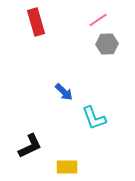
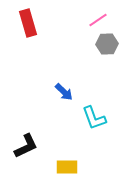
red rectangle: moved 8 px left, 1 px down
black L-shape: moved 4 px left
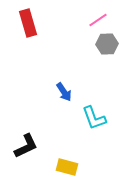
blue arrow: rotated 12 degrees clockwise
yellow rectangle: rotated 15 degrees clockwise
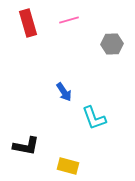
pink line: moved 29 px left; rotated 18 degrees clockwise
gray hexagon: moved 5 px right
black L-shape: rotated 36 degrees clockwise
yellow rectangle: moved 1 px right, 1 px up
